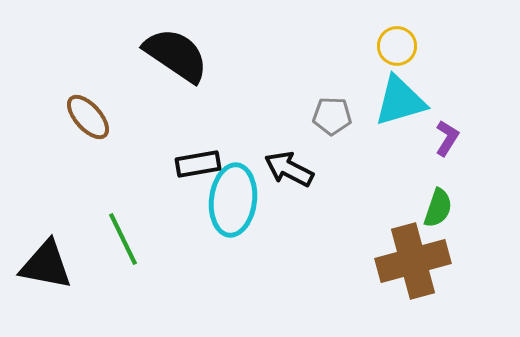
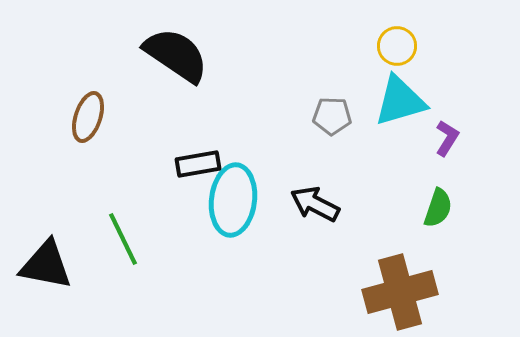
brown ellipse: rotated 60 degrees clockwise
black arrow: moved 26 px right, 35 px down
brown cross: moved 13 px left, 31 px down
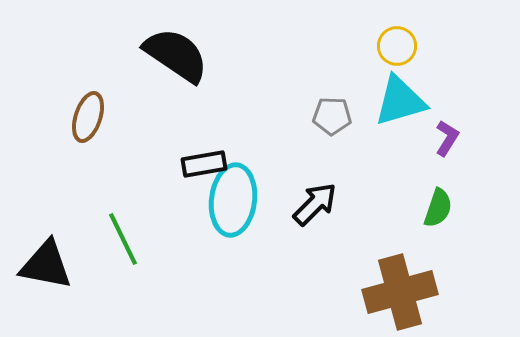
black rectangle: moved 6 px right
black arrow: rotated 108 degrees clockwise
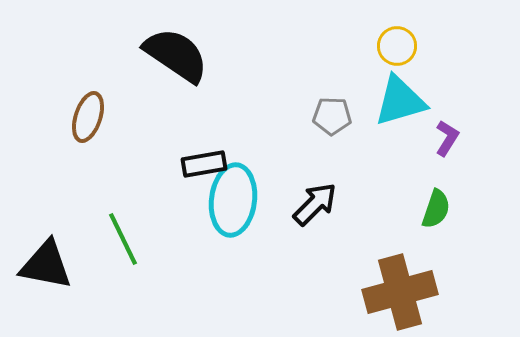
green semicircle: moved 2 px left, 1 px down
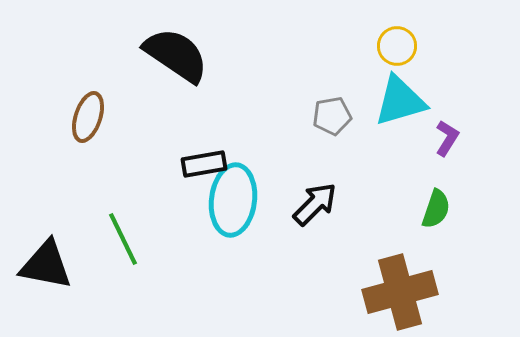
gray pentagon: rotated 12 degrees counterclockwise
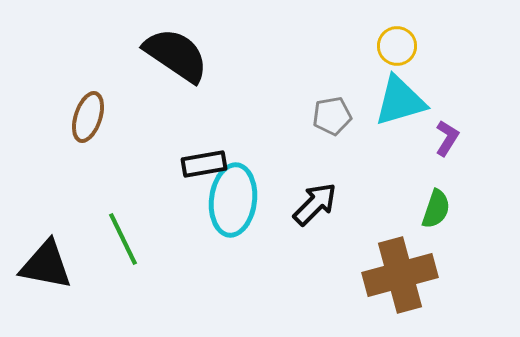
brown cross: moved 17 px up
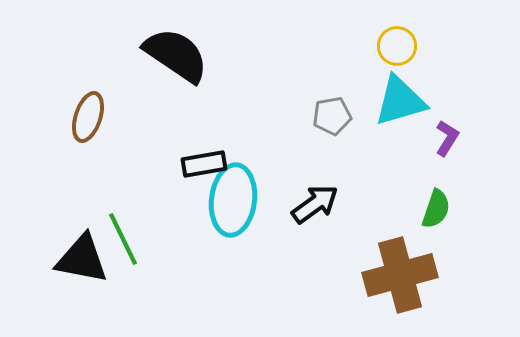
black arrow: rotated 9 degrees clockwise
black triangle: moved 36 px right, 6 px up
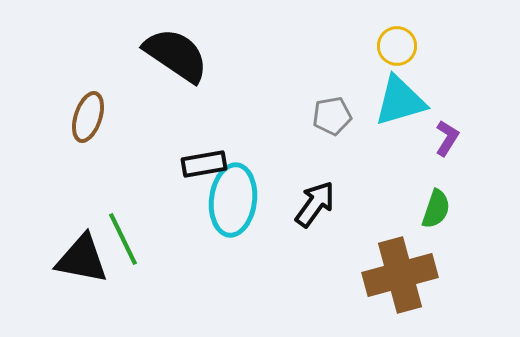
black arrow: rotated 18 degrees counterclockwise
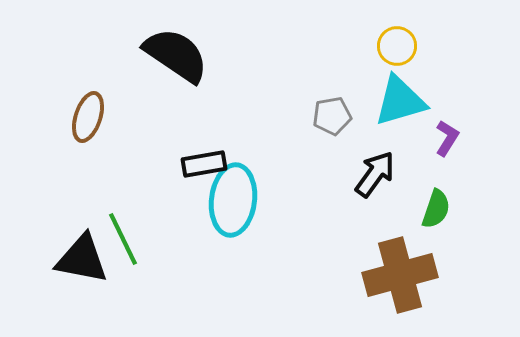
black arrow: moved 60 px right, 30 px up
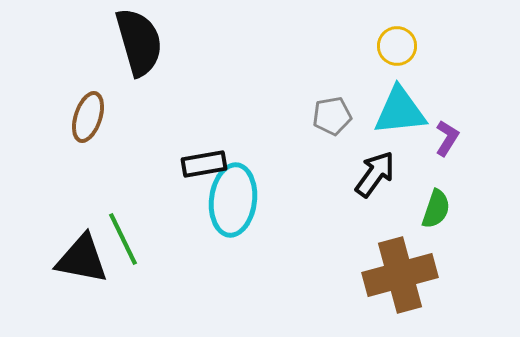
black semicircle: moved 37 px left, 13 px up; rotated 40 degrees clockwise
cyan triangle: moved 10 px down; rotated 10 degrees clockwise
